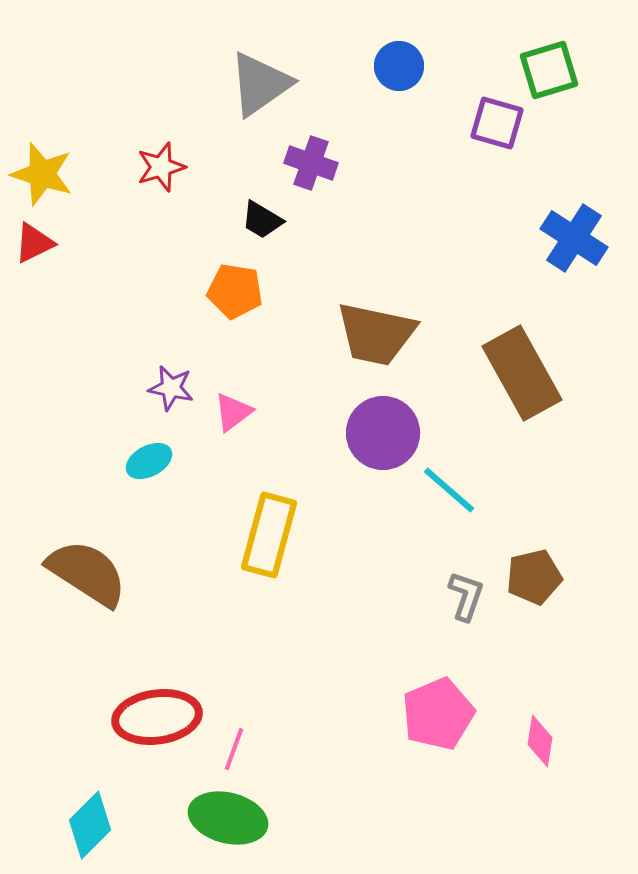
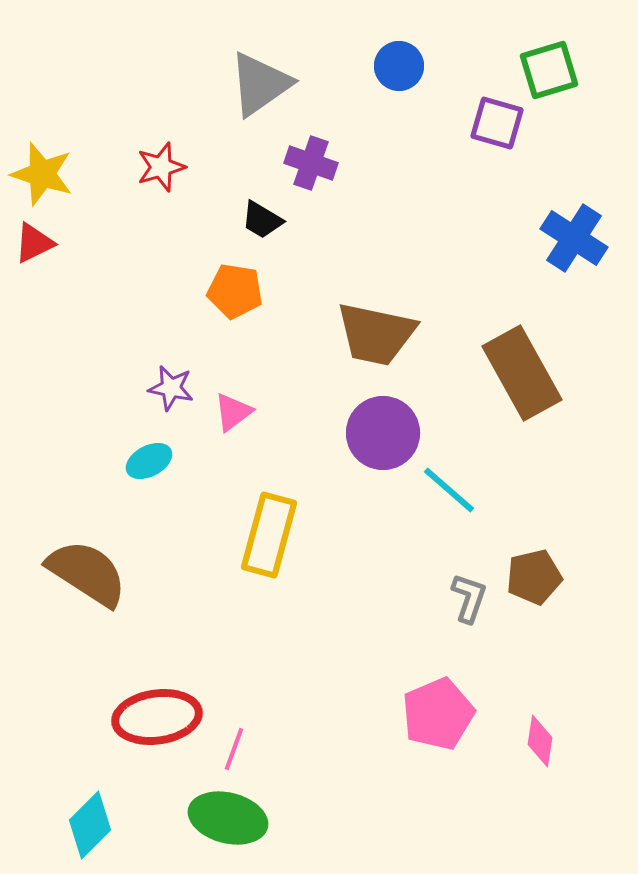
gray L-shape: moved 3 px right, 2 px down
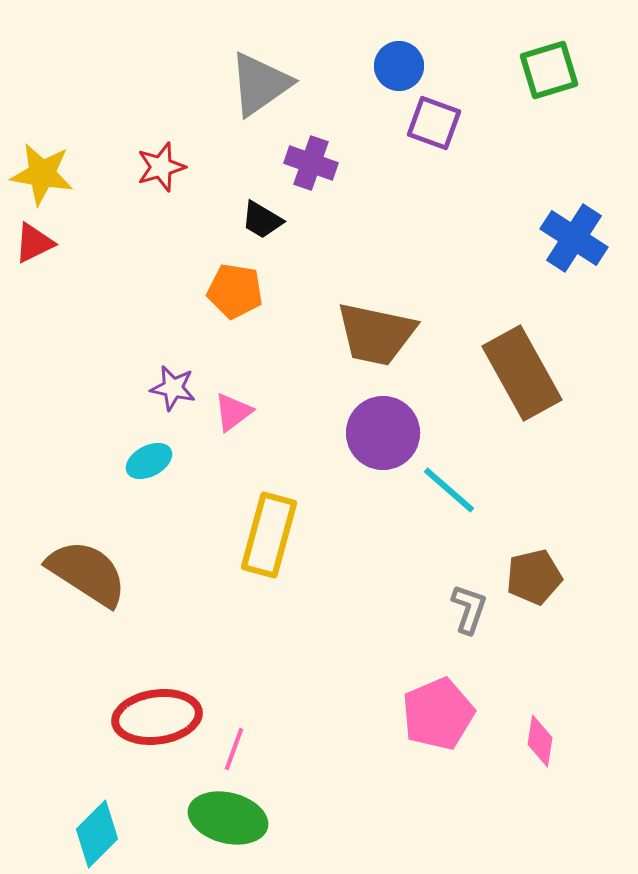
purple square: moved 63 px left; rotated 4 degrees clockwise
yellow star: rotated 8 degrees counterclockwise
purple star: moved 2 px right
gray L-shape: moved 11 px down
cyan diamond: moved 7 px right, 9 px down
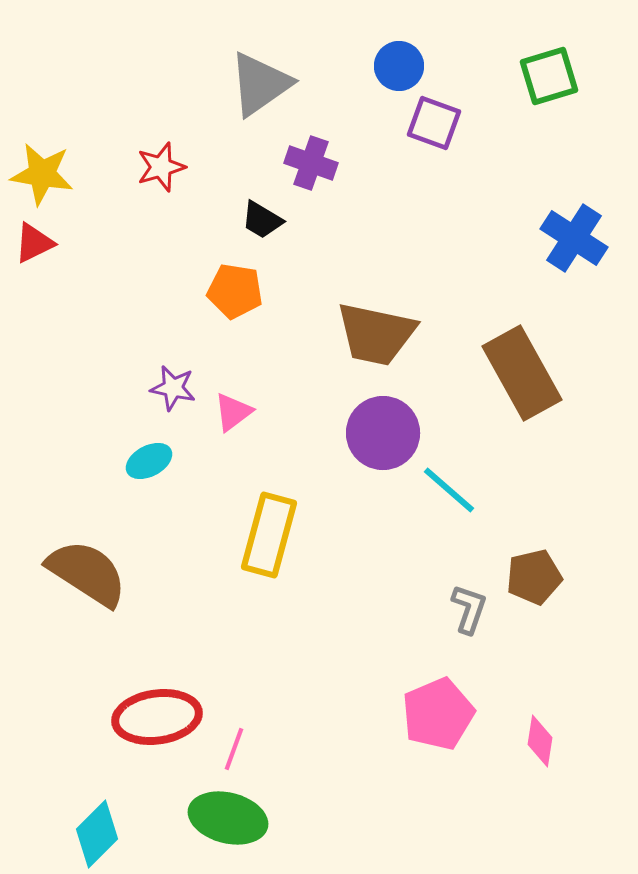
green square: moved 6 px down
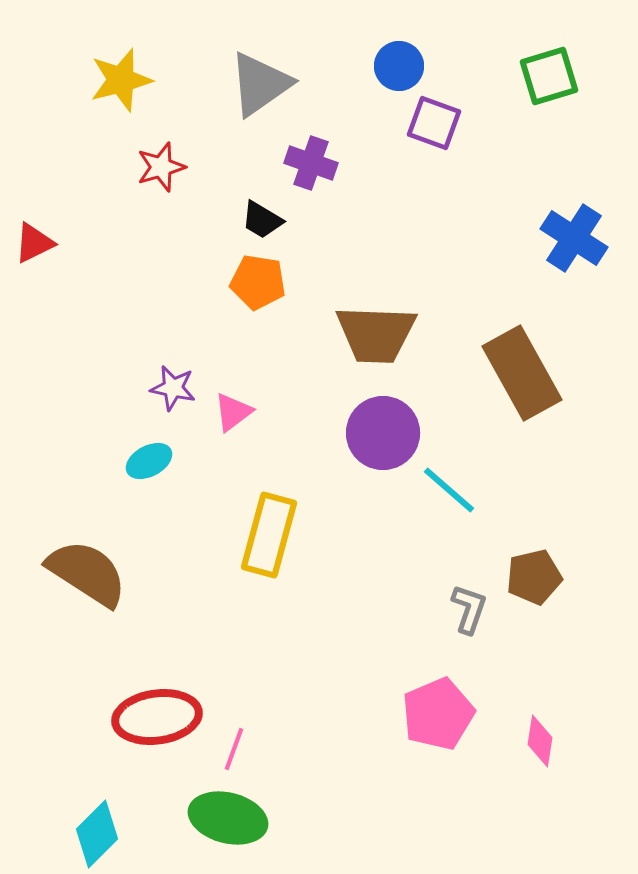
yellow star: moved 79 px right, 94 px up; rotated 24 degrees counterclockwise
orange pentagon: moved 23 px right, 9 px up
brown trapezoid: rotated 10 degrees counterclockwise
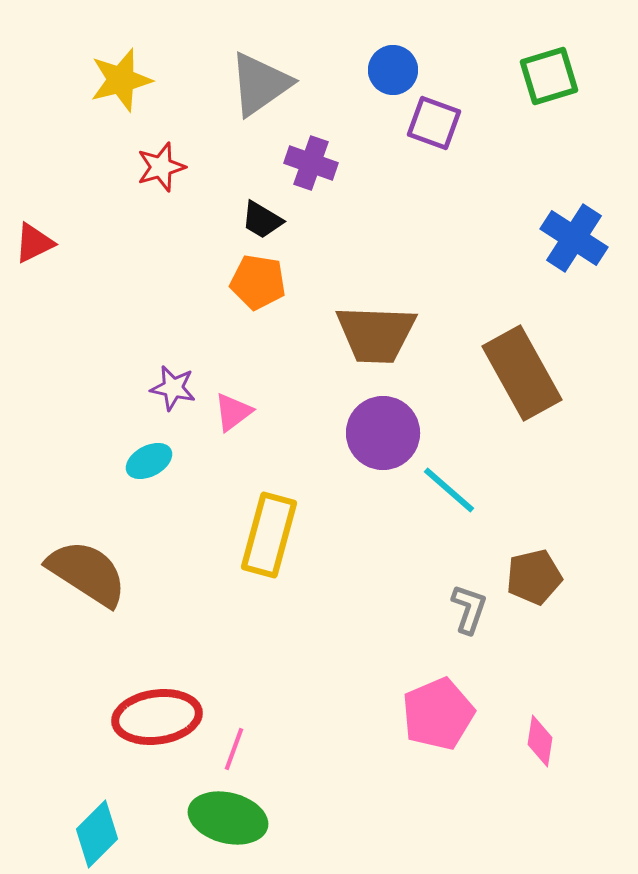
blue circle: moved 6 px left, 4 px down
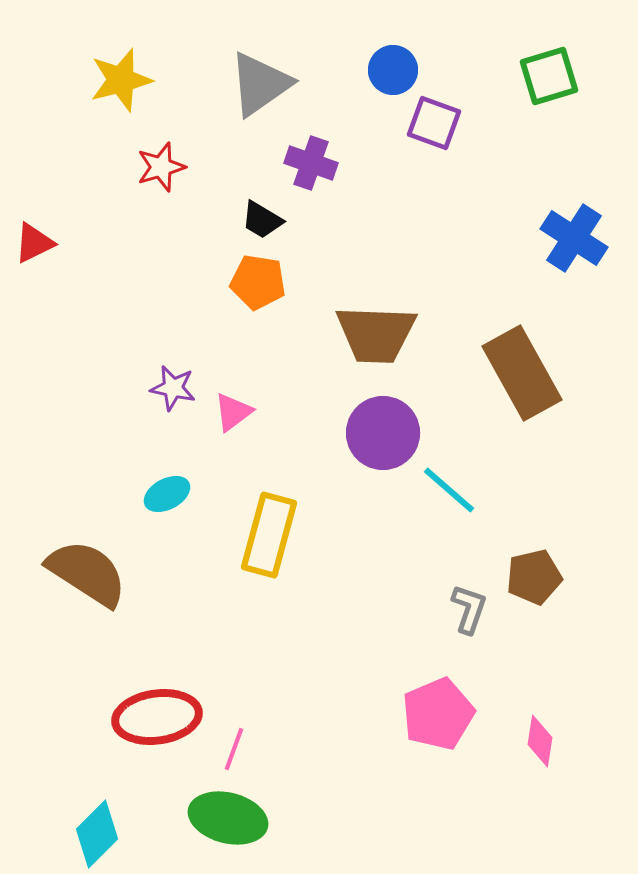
cyan ellipse: moved 18 px right, 33 px down
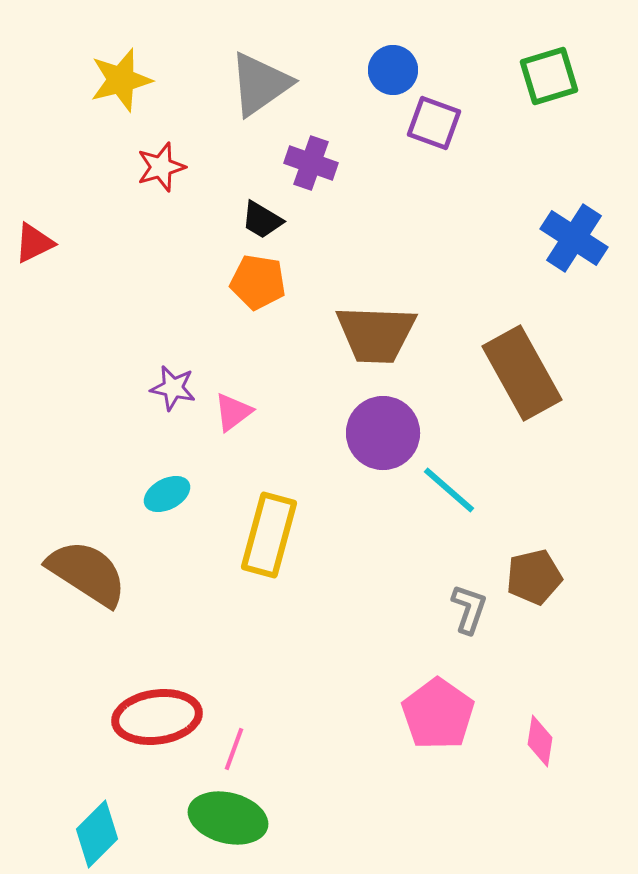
pink pentagon: rotated 14 degrees counterclockwise
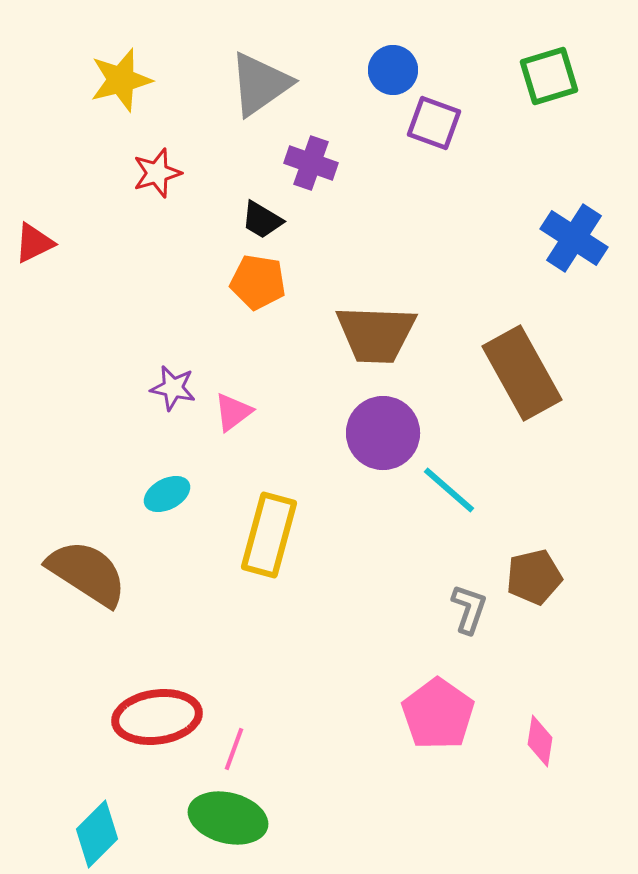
red star: moved 4 px left, 6 px down
